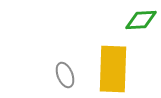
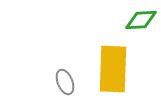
gray ellipse: moved 7 px down
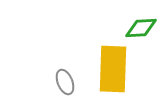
green diamond: moved 8 px down
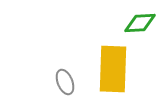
green diamond: moved 1 px left, 5 px up
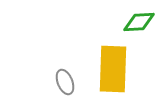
green diamond: moved 1 px left, 1 px up
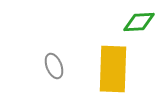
gray ellipse: moved 11 px left, 16 px up
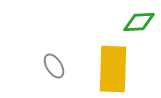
gray ellipse: rotated 10 degrees counterclockwise
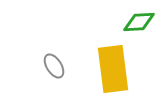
yellow rectangle: rotated 9 degrees counterclockwise
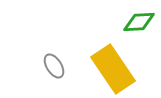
yellow rectangle: rotated 27 degrees counterclockwise
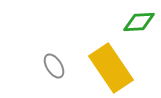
yellow rectangle: moved 2 px left, 1 px up
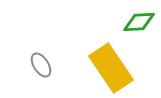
gray ellipse: moved 13 px left, 1 px up
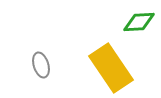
gray ellipse: rotated 15 degrees clockwise
